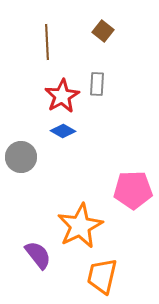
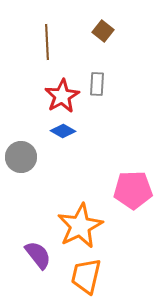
orange trapezoid: moved 16 px left
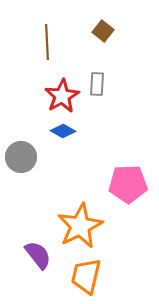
pink pentagon: moved 5 px left, 6 px up
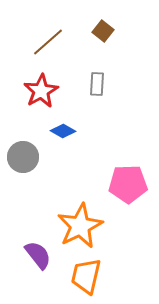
brown line: moved 1 px right; rotated 52 degrees clockwise
red star: moved 21 px left, 5 px up
gray circle: moved 2 px right
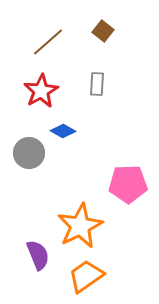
gray circle: moved 6 px right, 4 px up
purple semicircle: rotated 16 degrees clockwise
orange trapezoid: rotated 42 degrees clockwise
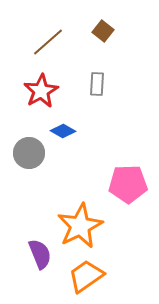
purple semicircle: moved 2 px right, 1 px up
